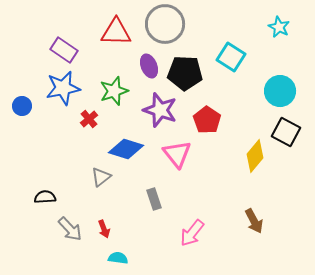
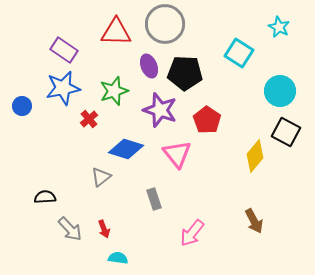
cyan square: moved 8 px right, 4 px up
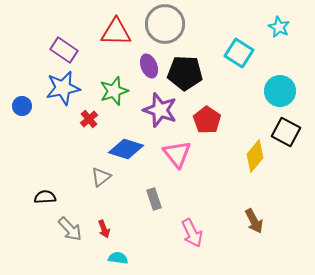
pink arrow: rotated 64 degrees counterclockwise
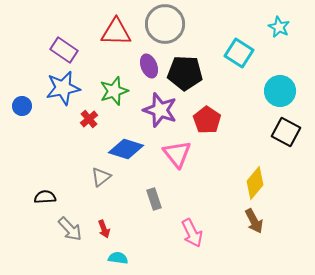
yellow diamond: moved 27 px down
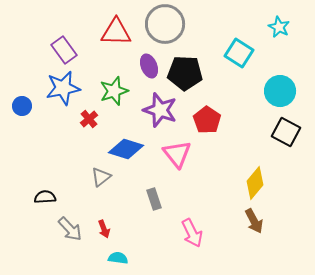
purple rectangle: rotated 20 degrees clockwise
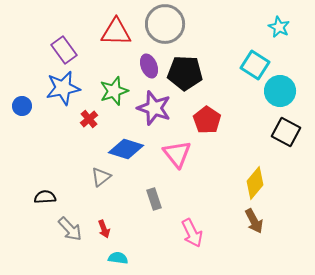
cyan square: moved 16 px right, 12 px down
purple star: moved 6 px left, 2 px up
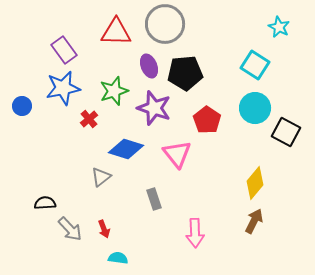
black pentagon: rotated 8 degrees counterclockwise
cyan circle: moved 25 px left, 17 px down
black semicircle: moved 6 px down
brown arrow: rotated 125 degrees counterclockwise
pink arrow: moved 3 px right; rotated 24 degrees clockwise
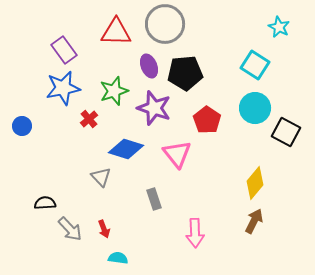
blue circle: moved 20 px down
gray triangle: rotated 35 degrees counterclockwise
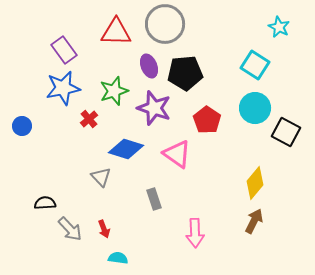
pink triangle: rotated 16 degrees counterclockwise
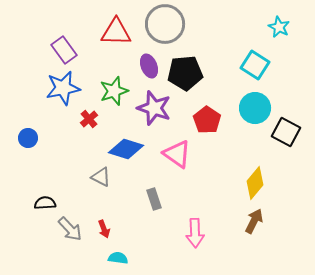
blue circle: moved 6 px right, 12 px down
gray triangle: rotated 20 degrees counterclockwise
